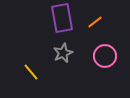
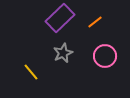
purple rectangle: moved 2 px left; rotated 56 degrees clockwise
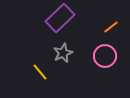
orange line: moved 16 px right, 5 px down
yellow line: moved 9 px right
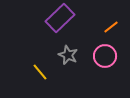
gray star: moved 5 px right, 2 px down; rotated 24 degrees counterclockwise
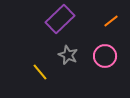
purple rectangle: moved 1 px down
orange line: moved 6 px up
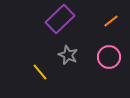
pink circle: moved 4 px right, 1 px down
